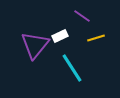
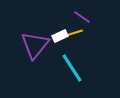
purple line: moved 1 px down
yellow line: moved 22 px left, 5 px up
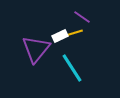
purple triangle: moved 1 px right, 4 px down
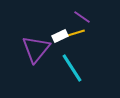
yellow line: moved 2 px right
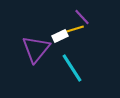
purple line: rotated 12 degrees clockwise
yellow line: moved 1 px left, 4 px up
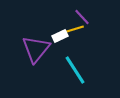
cyan line: moved 3 px right, 2 px down
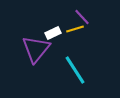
white rectangle: moved 7 px left, 3 px up
